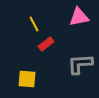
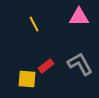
pink triangle: rotated 10 degrees clockwise
red rectangle: moved 22 px down
gray L-shape: rotated 64 degrees clockwise
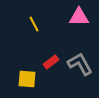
red rectangle: moved 5 px right, 4 px up
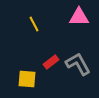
gray L-shape: moved 2 px left
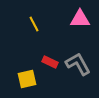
pink triangle: moved 1 px right, 2 px down
red rectangle: moved 1 px left; rotated 63 degrees clockwise
yellow square: rotated 18 degrees counterclockwise
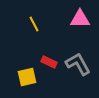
red rectangle: moved 1 px left
yellow square: moved 2 px up
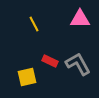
red rectangle: moved 1 px right, 1 px up
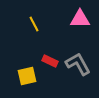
yellow square: moved 1 px up
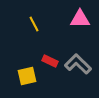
gray L-shape: rotated 16 degrees counterclockwise
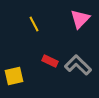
pink triangle: rotated 45 degrees counterclockwise
gray L-shape: moved 1 px down
yellow square: moved 13 px left
